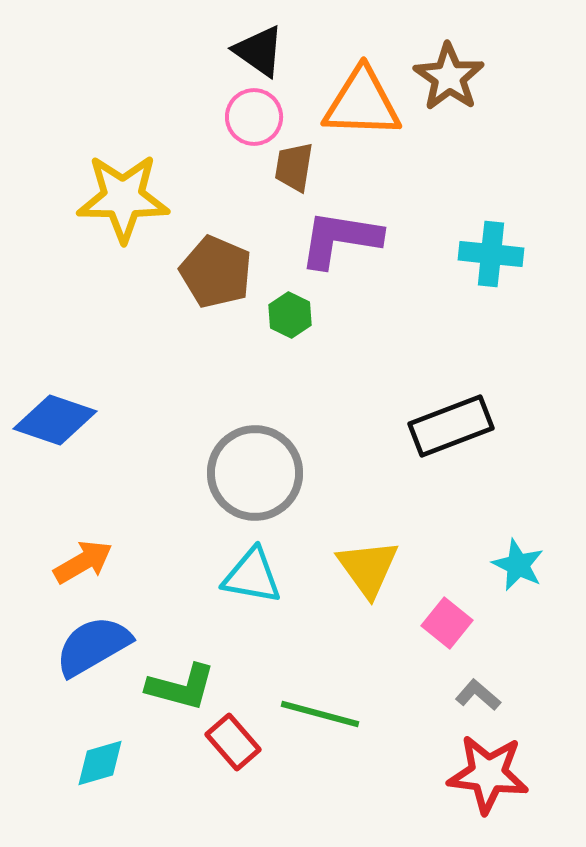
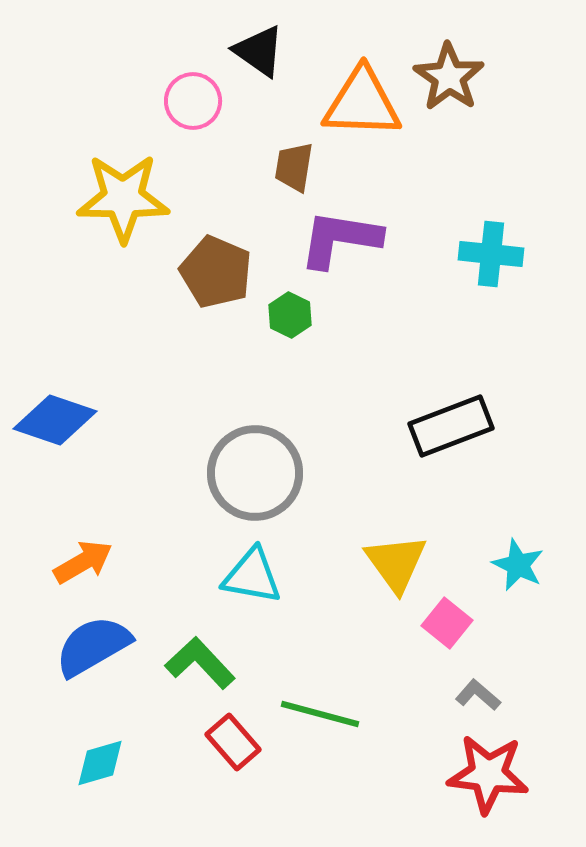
pink circle: moved 61 px left, 16 px up
yellow triangle: moved 28 px right, 5 px up
green L-shape: moved 19 px right, 24 px up; rotated 148 degrees counterclockwise
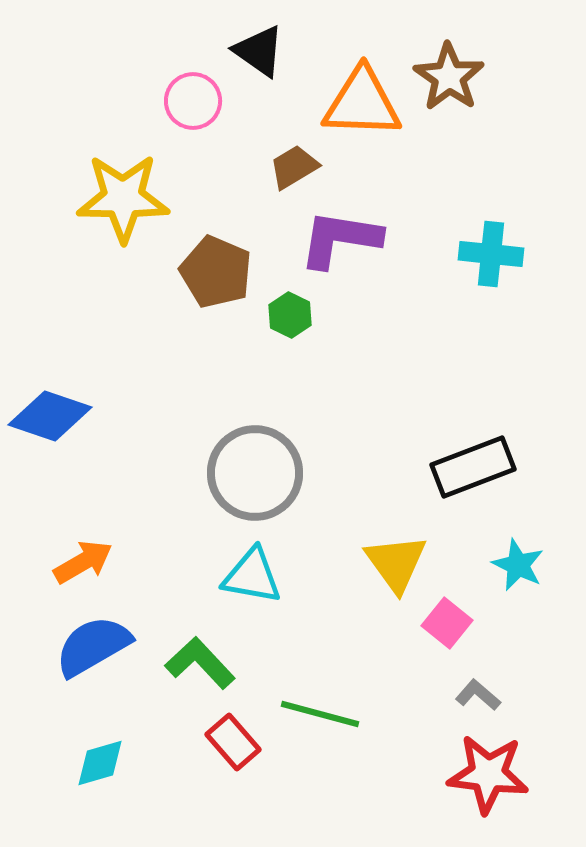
brown trapezoid: rotated 50 degrees clockwise
blue diamond: moved 5 px left, 4 px up
black rectangle: moved 22 px right, 41 px down
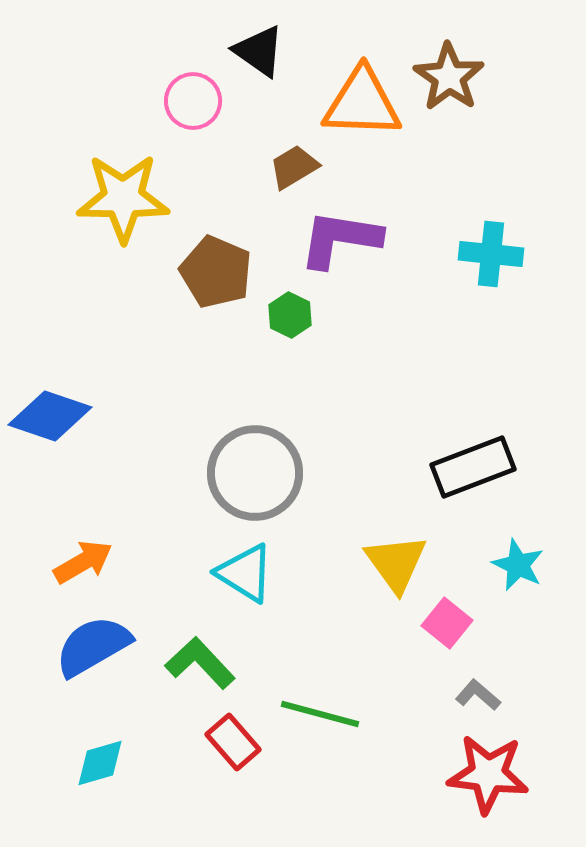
cyan triangle: moved 7 px left, 3 px up; rotated 22 degrees clockwise
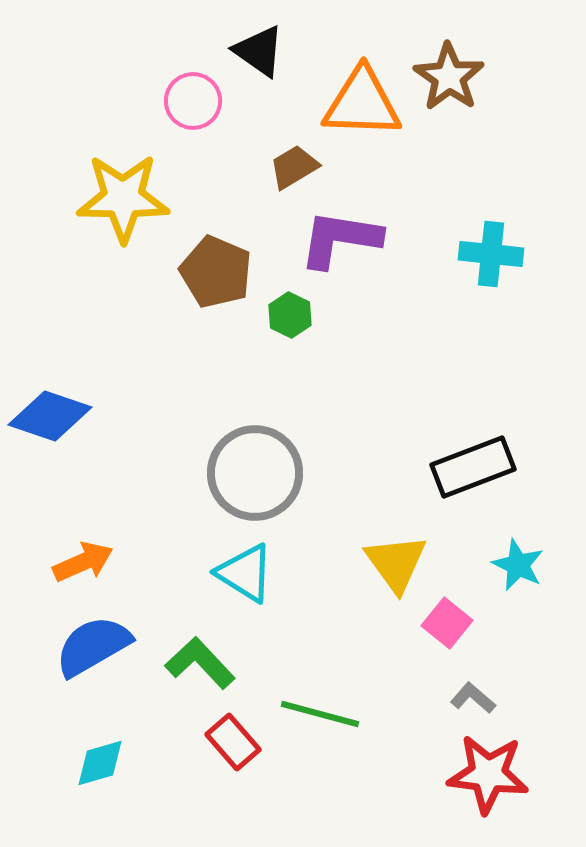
orange arrow: rotated 6 degrees clockwise
gray L-shape: moved 5 px left, 3 px down
